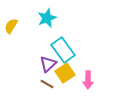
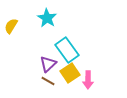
cyan star: rotated 18 degrees counterclockwise
cyan rectangle: moved 4 px right
yellow square: moved 5 px right
brown line: moved 1 px right, 3 px up
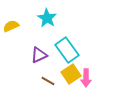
yellow semicircle: rotated 35 degrees clockwise
purple triangle: moved 9 px left, 9 px up; rotated 18 degrees clockwise
yellow square: moved 1 px right, 1 px down
pink arrow: moved 2 px left, 2 px up
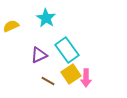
cyan star: moved 1 px left
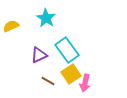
pink arrow: moved 1 px left, 5 px down; rotated 12 degrees clockwise
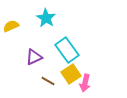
purple triangle: moved 5 px left, 2 px down
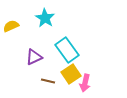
cyan star: moved 1 px left
brown line: rotated 16 degrees counterclockwise
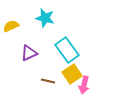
cyan star: rotated 18 degrees counterclockwise
purple triangle: moved 5 px left, 4 px up
yellow square: moved 1 px right
pink arrow: moved 1 px left, 2 px down
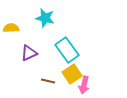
yellow semicircle: moved 2 px down; rotated 21 degrees clockwise
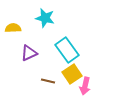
yellow semicircle: moved 2 px right
pink arrow: moved 1 px right, 1 px down
